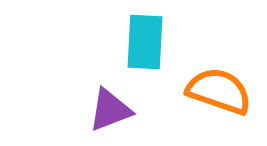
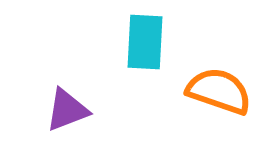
purple triangle: moved 43 px left
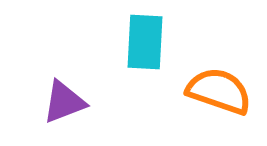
purple triangle: moved 3 px left, 8 px up
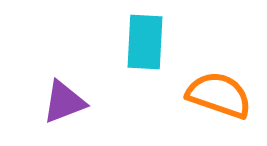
orange semicircle: moved 4 px down
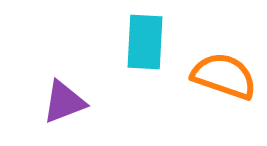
orange semicircle: moved 5 px right, 19 px up
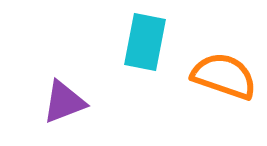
cyan rectangle: rotated 8 degrees clockwise
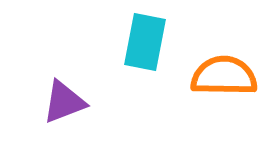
orange semicircle: rotated 18 degrees counterclockwise
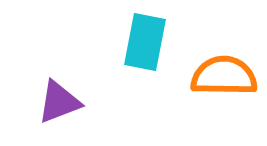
purple triangle: moved 5 px left
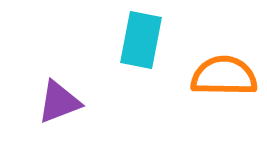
cyan rectangle: moved 4 px left, 2 px up
